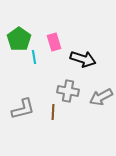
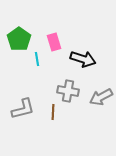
cyan line: moved 3 px right, 2 px down
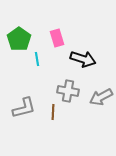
pink rectangle: moved 3 px right, 4 px up
gray L-shape: moved 1 px right, 1 px up
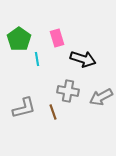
brown line: rotated 21 degrees counterclockwise
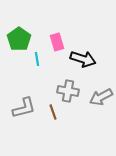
pink rectangle: moved 4 px down
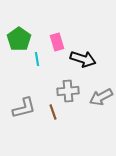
gray cross: rotated 15 degrees counterclockwise
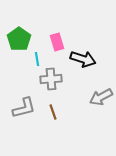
gray cross: moved 17 px left, 12 px up
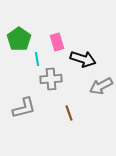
gray arrow: moved 11 px up
brown line: moved 16 px right, 1 px down
